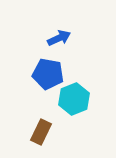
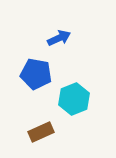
blue pentagon: moved 12 px left
brown rectangle: rotated 40 degrees clockwise
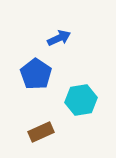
blue pentagon: rotated 24 degrees clockwise
cyan hexagon: moved 7 px right, 1 px down; rotated 12 degrees clockwise
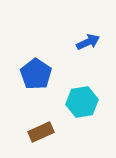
blue arrow: moved 29 px right, 4 px down
cyan hexagon: moved 1 px right, 2 px down
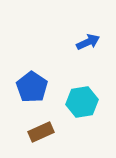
blue pentagon: moved 4 px left, 13 px down
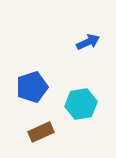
blue pentagon: rotated 20 degrees clockwise
cyan hexagon: moved 1 px left, 2 px down
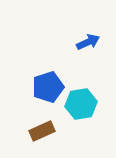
blue pentagon: moved 16 px right
brown rectangle: moved 1 px right, 1 px up
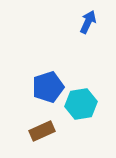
blue arrow: moved 20 px up; rotated 40 degrees counterclockwise
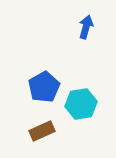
blue arrow: moved 2 px left, 5 px down; rotated 10 degrees counterclockwise
blue pentagon: moved 4 px left; rotated 12 degrees counterclockwise
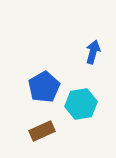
blue arrow: moved 7 px right, 25 px down
